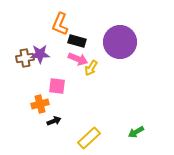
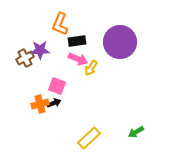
black rectangle: rotated 24 degrees counterclockwise
purple star: moved 4 px up
brown cross: rotated 18 degrees counterclockwise
pink square: rotated 12 degrees clockwise
black arrow: moved 18 px up
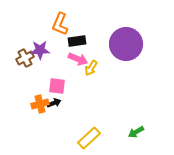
purple circle: moved 6 px right, 2 px down
pink square: rotated 12 degrees counterclockwise
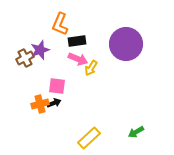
purple star: rotated 18 degrees counterclockwise
